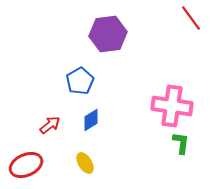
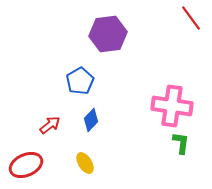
blue diamond: rotated 15 degrees counterclockwise
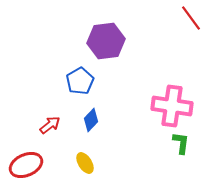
purple hexagon: moved 2 px left, 7 px down
